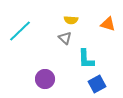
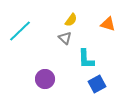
yellow semicircle: rotated 56 degrees counterclockwise
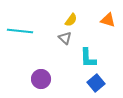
orange triangle: moved 4 px up
cyan line: rotated 50 degrees clockwise
cyan L-shape: moved 2 px right, 1 px up
purple circle: moved 4 px left
blue square: moved 1 px left, 1 px up; rotated 12 degrees counterclockwise
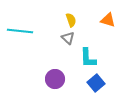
yellow semicircle: rotated 56 degrees counterclockwise
gray triangle: moved 3 px right
purple circle: moved 14 px right
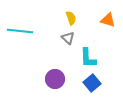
yellow semicircle: moved 2 px up
blue square: moved 4 px left
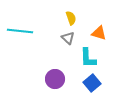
orange triangle: moved 9 px left, 13 px down
